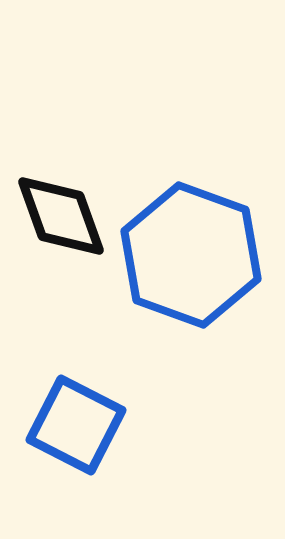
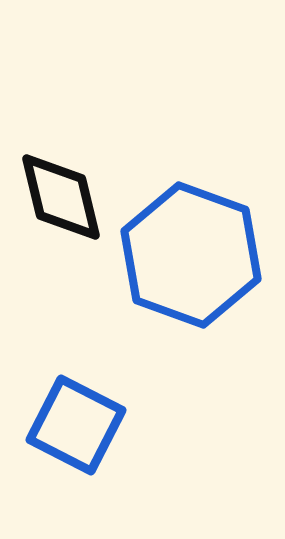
black diamond: moved 19 px up; rotated 6 degrees clockwise
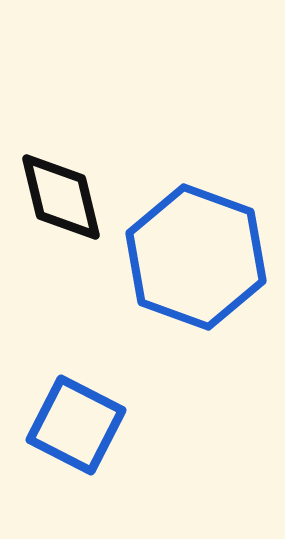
blue hexagon: moved 5 px right, 2 px down
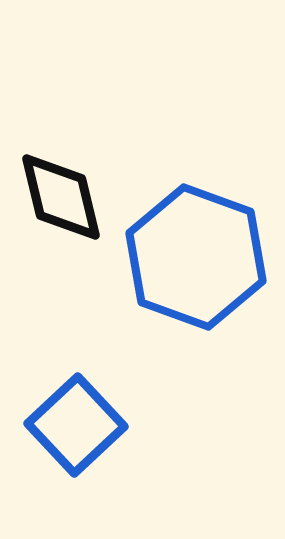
blue square: rotated 20 degrees clockwise
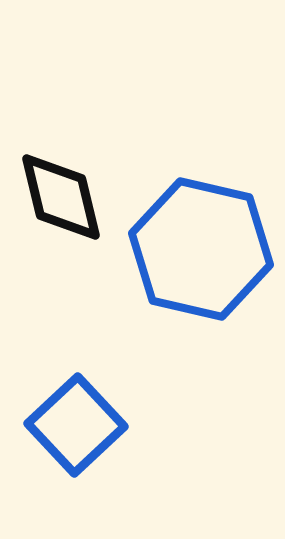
blue hexagon: moved 5 px right, 8 px up; rotated 7 degrees counterclockwise
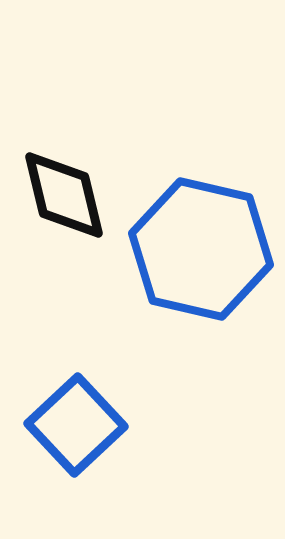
black diamond: moved 3 px right, 2 px up
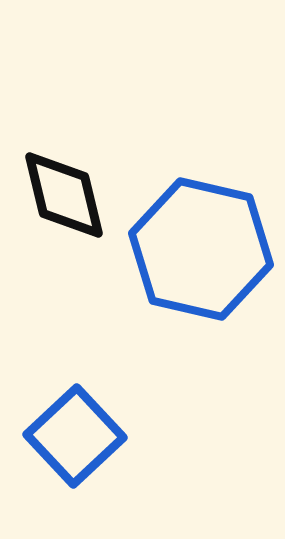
blue square: moved 1 px left, 11 px down
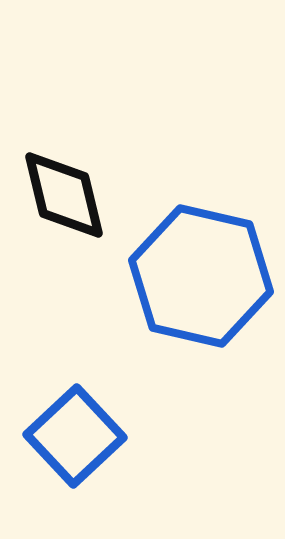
blue hexagon: moved 27 px down
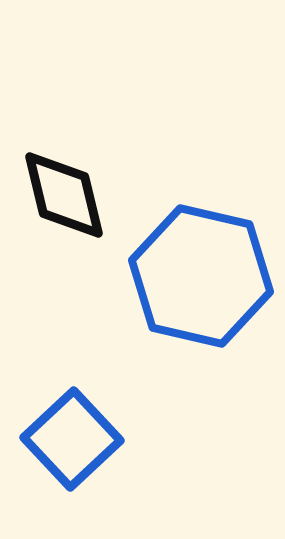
blue square: moved 3 px left, 3 px down
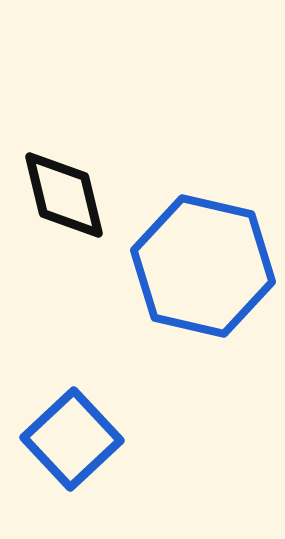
blue hexagon: moved 2 px right, 10 px up
